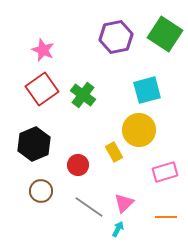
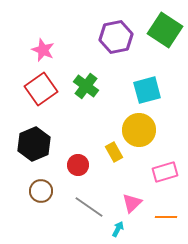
green square: moved 4 px up
red square: moved 1 px left
green cross: moved 3 px right, 9 px up
pink triangle: moved 8 px right
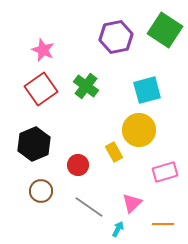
orange line: moved 3 px left, 7 px down
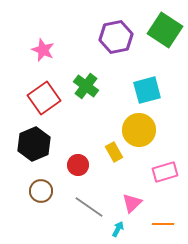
red square: moved 3 px right, 9 px down
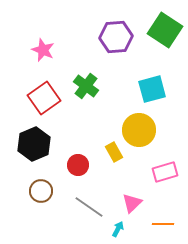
purple hexagon: rotated 8 degrees clockwise
cyan square: moved 5 px right, 1 px up
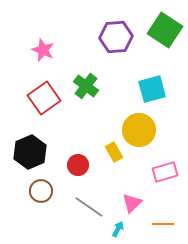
black hexagon: moved 4 px left, 8 px down
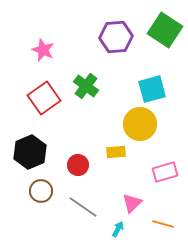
yellow circle: moved 1 px right, 6 px up
yellow rectangle: moved 2 px right; rotated 66 degrees counterclockwise
gray line: moved 6 px left
orange line: rotated 15 degrees clockwise
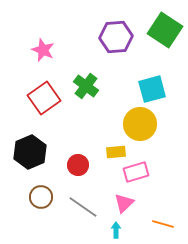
pink rectangle: moved 29 px left
brown circle: moved 6 px down
pink triangle: moved 8 px left
cyan arrow: moved 2 px left, 1 px down; rotated 28 degrees counterclockwise
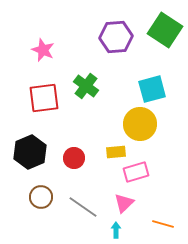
red square: rotated 28 degrees clockwise
red circle: moved 4 px left, 7 px up
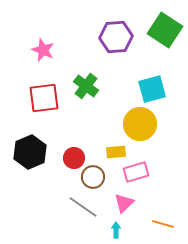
brown circle: moved 52 px right, 20 px up
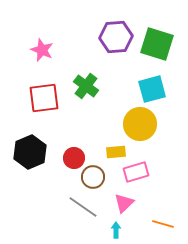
green square: moved 8 px left, 14 px down; rotated 16 degrees counterclockwise
pink star: moved 1 px left
